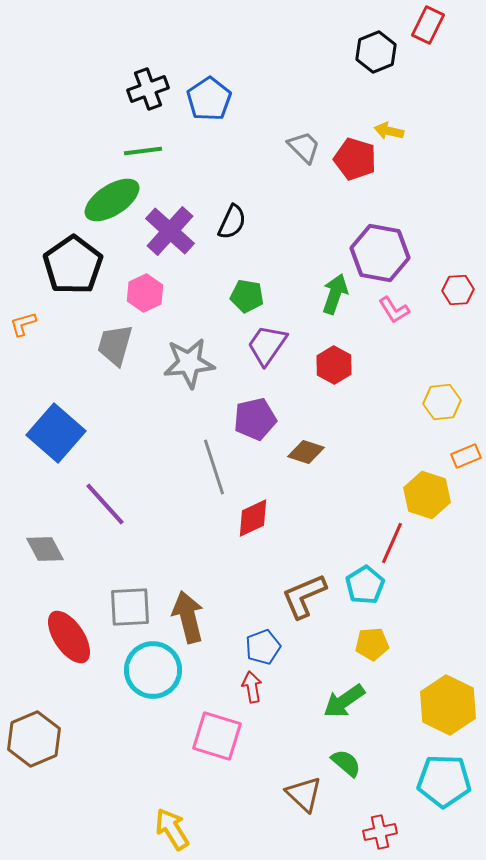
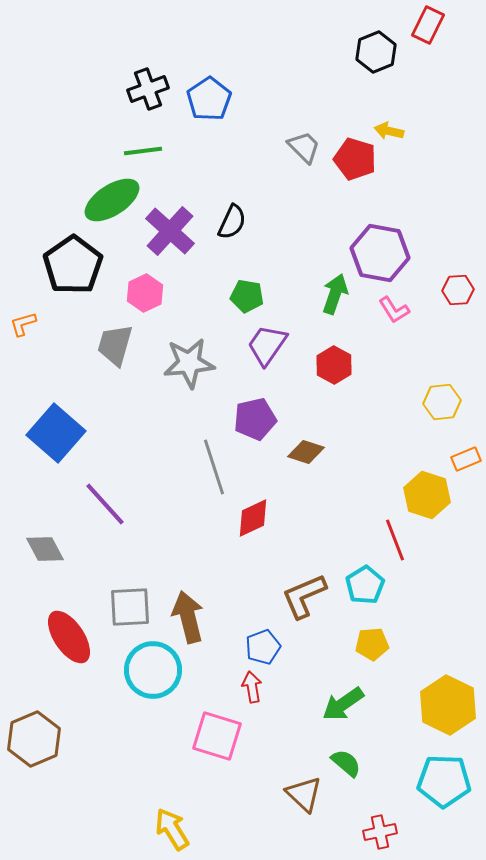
orange rectangle at (466, 456): moved 3 px down
red line at (392, 543): moved 3 px right, 3 px up; rotated 45 degrees counterclockwise
green arrow at (344, 701): moved 1 px left, 3 px down
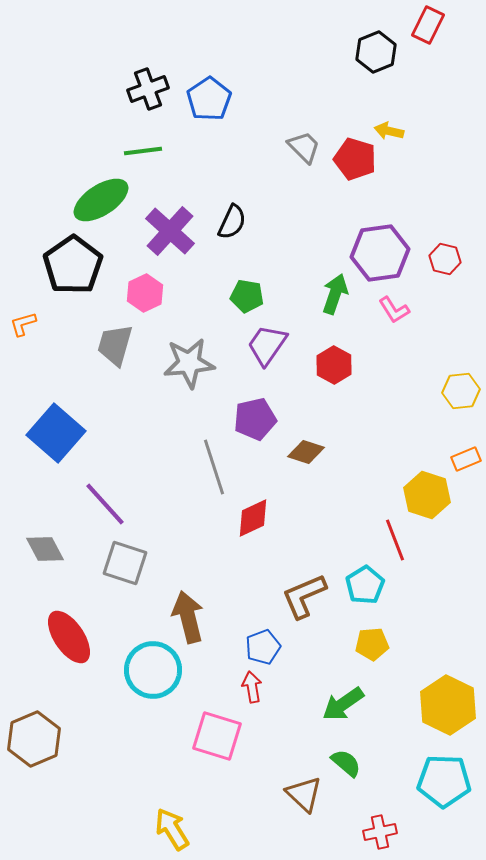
green ellipse at (112, 200): moved 11 px left
purple hexagon at (380, 253): rotated 18 degrees counterclockwise
red hexagon at (458, 290): moved 13 px left, 31 px up; rotated 16 degrees clockwise
yellow hexagon at (442, 402): moved 19 px right, 11 px up
gray square at (130, 607): moved 5 px left, 44 px up; rotated 21 degrees clockwise
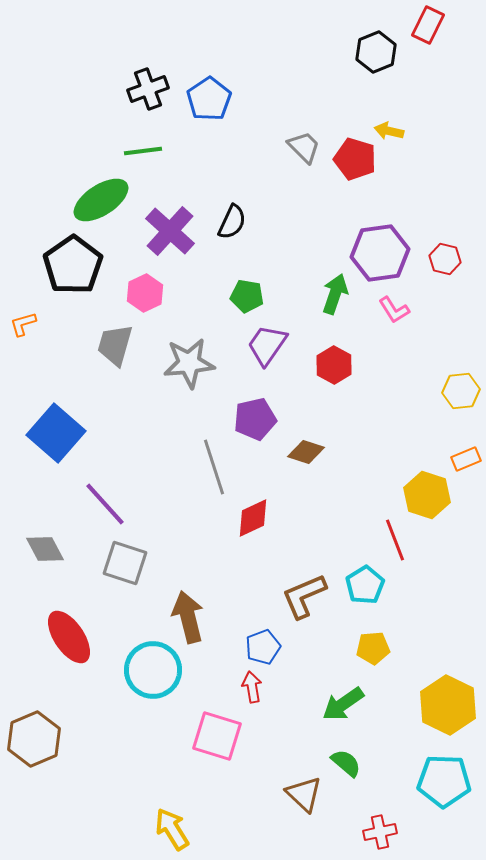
yellow pentagon at (372, 644): moved 1 px right, 4 px down
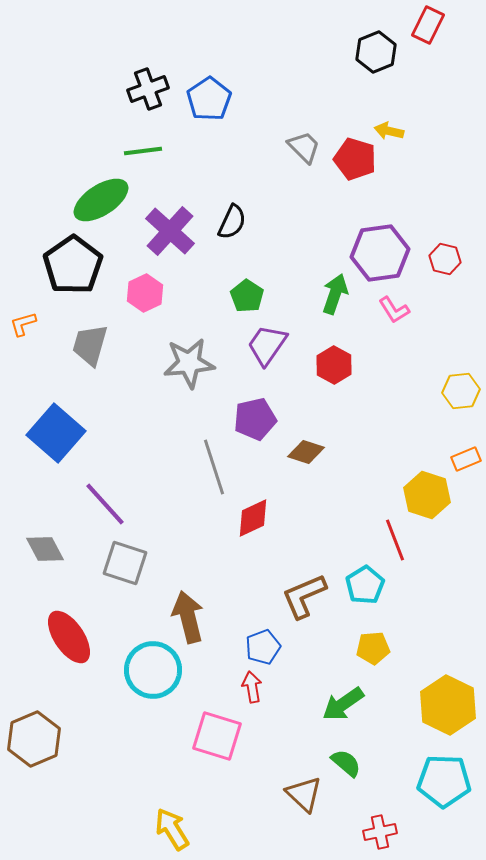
green pentagon at (247, 296): rotated 24 degrees clockwise
gray trapezoid at (115, 345): moved 25 px left
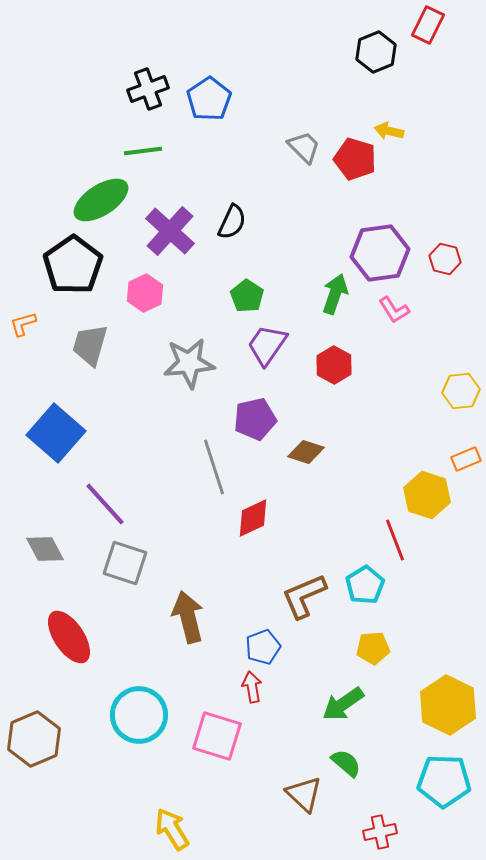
cyan circle at (153, 670): moved 14 px left, 45 px down
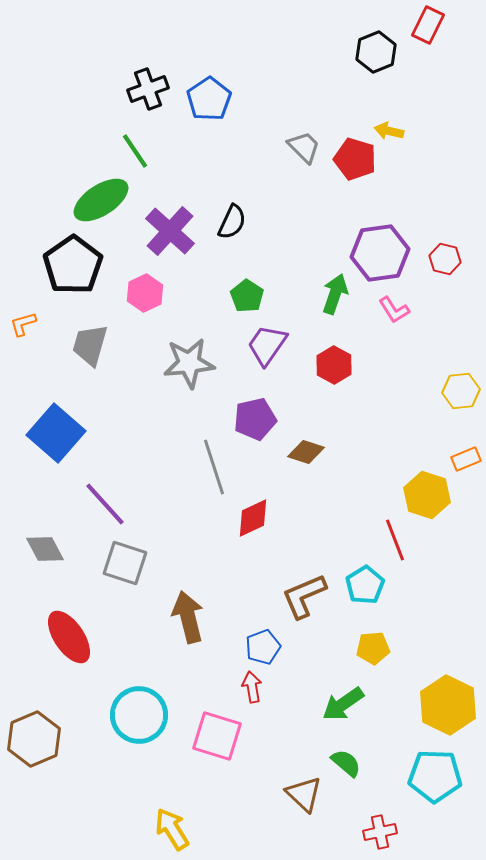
green line at (143, 151): moved 8 px left; rotated 63 degrees clockwise
cyan pentagon at (444, 781): moved 9 px left, 5 px up
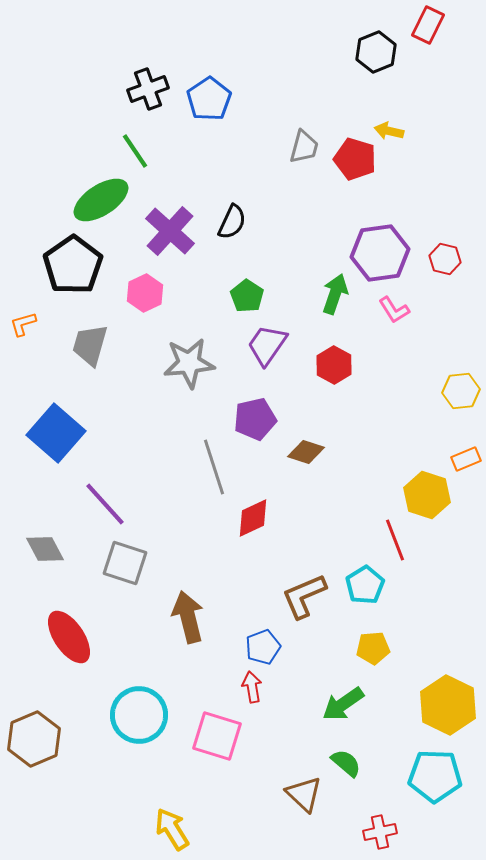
gray trapezoid at (304, 147): rotated 60 degrees clockwise
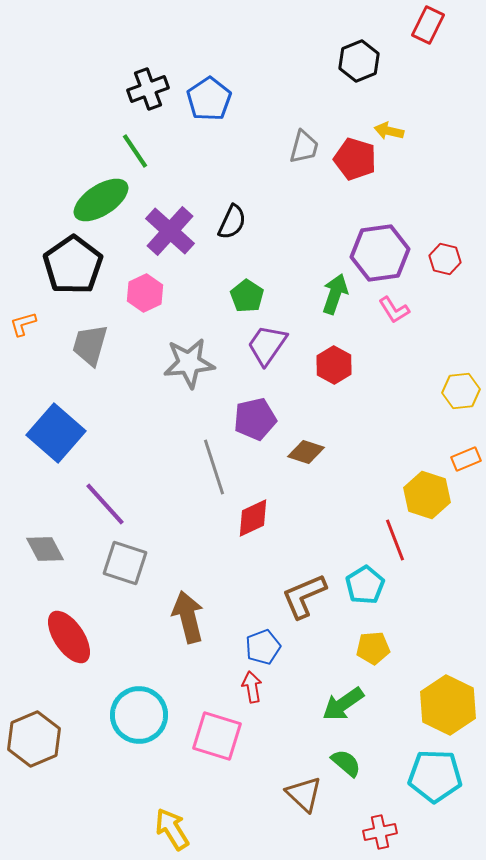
black hexagon at (376, 52): moved 17 px left, 9 px down
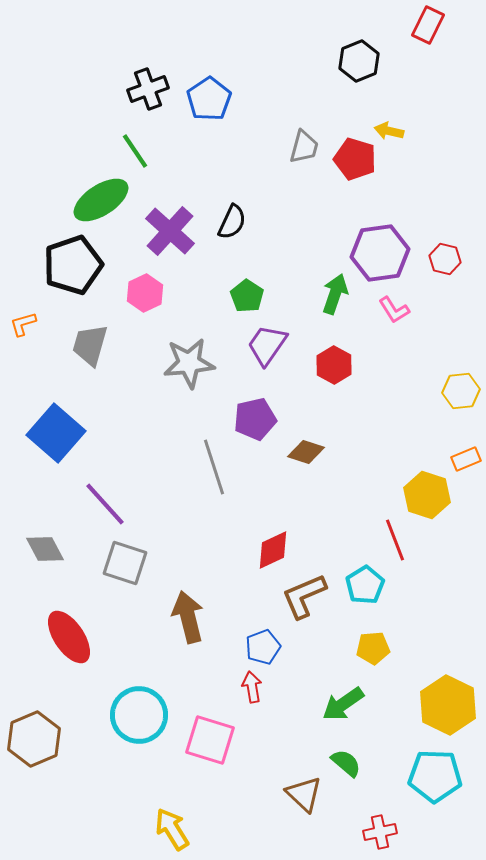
black pentagon at (73, 265): rotated 16 degrees clockwise
red diamond at (253, 518): moved 20 px right, 32 px down
pink square at (217, 736): moved 7 px left, 4 px down
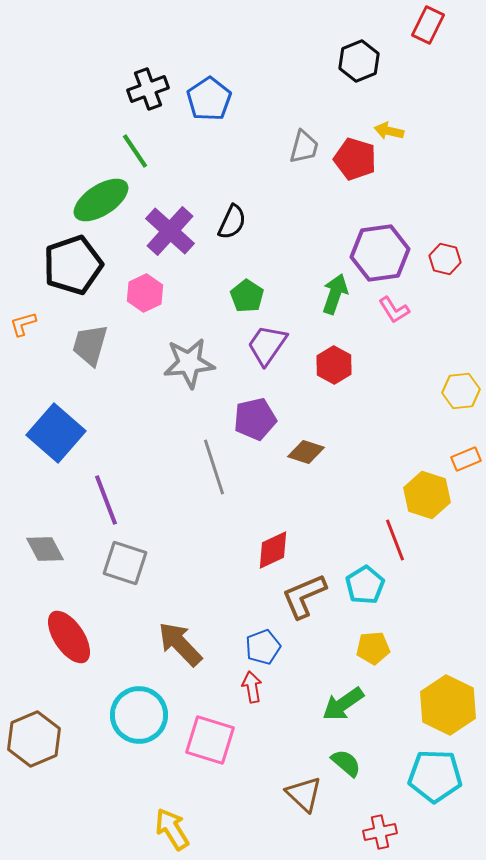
purple line at (105, 504): moved 1 px right, 4 px up; rotated 21 degrees clockwise
brown arrow at (188, 617): moved 8 px left, 27 px down; rotated 30 degrees counterclockwise
